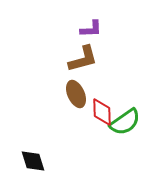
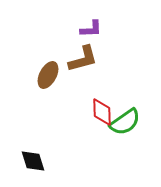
brown ellipse: moved 28 px left, 19 px up; rotated 52 degrees clockwise
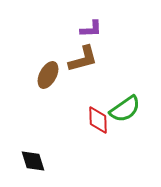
red diamond: moved 4 px left, 8 px down
green semicircle: moved 13 px up
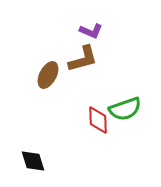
purple L-shape: moved 2 px down; rotated 25 degrees clockwise
green semicircle: rotated 16 degrees clockwise
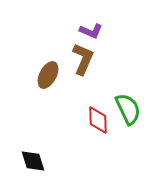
brown L-shape: rotated 52 degrees counterclockwise
green semicircle: moved 3 px right; rotated 96 degrees counterclockwise
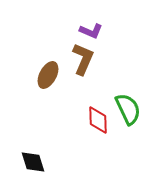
black diamond: moved 1 px down
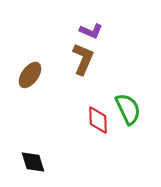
brown ellipse: moved 18 px left; rotated 8 degrees clockwise
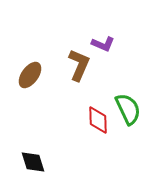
purple L-shape: moved 12 px right, 13 px down
brown L-shape: moved 4 px left, 6 px down
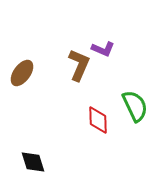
purple L-shape: moved 5 px down
brown ellipse: moved 8 px left, 2 px up
green semicircle: moved 7 px right, 3 px up
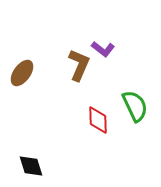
purple L-shape: rotated 15 degrees clockwise
black diamond: moved 2 px left, 4 px down
